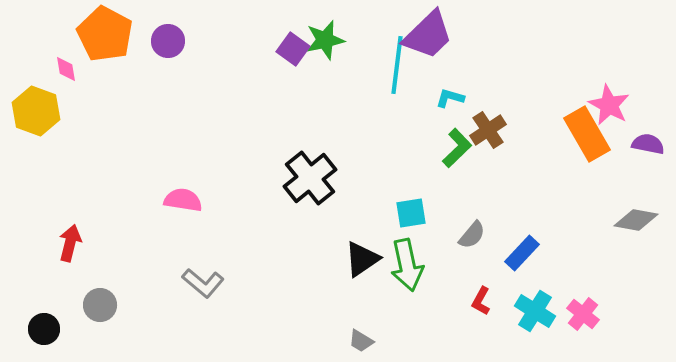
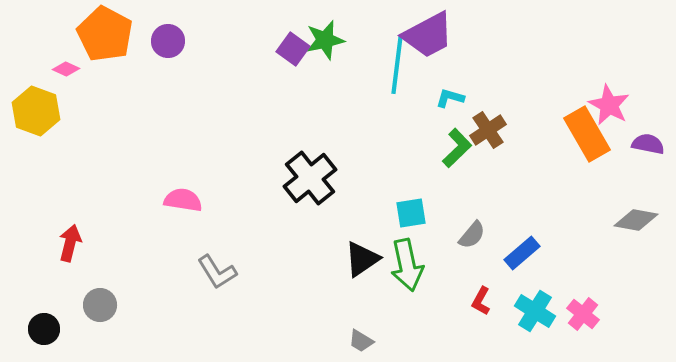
purple trapezoid: rotated 16 degrees clockwise
pink diamond: rotated 56 degrees counterclockwise
blue rectangle: rotated 6 degrees clockwise
gray L-shape: moved 14 px right, 11 px up; rotated 18 degrees clockwise
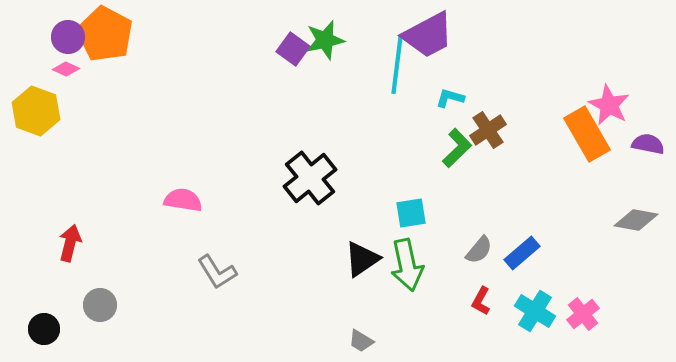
purple circle: moved 100 px left, 4 px up
gray semicircle: moved 7 px right, 15 px down
pink cross: rotated 12 degrees clockwise
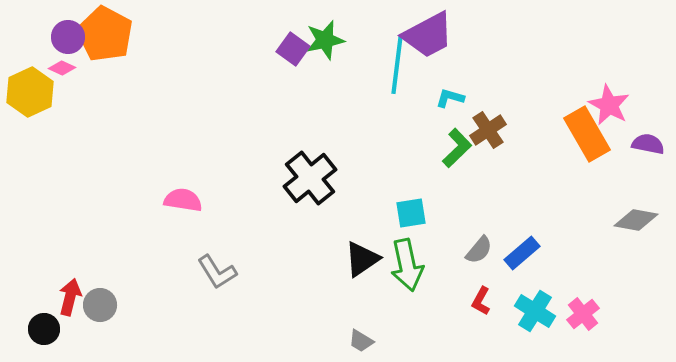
pink diamond: moved 4 px left, 1 px up
yellow hexagon: moved 6 px left, 19 px up; rotated 15 degrees clockwise
red arrow: moved 54 px down
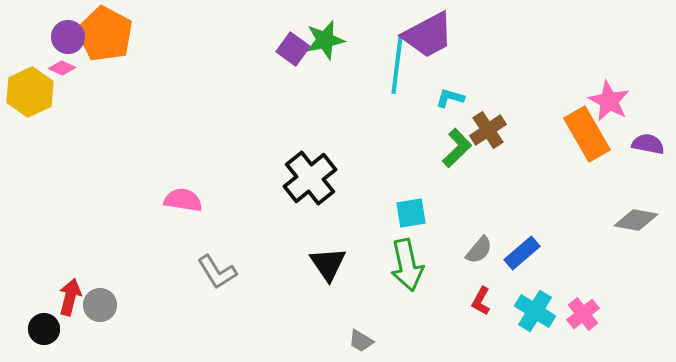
pink star: moved 4 px up
black triangle: moved 34 px left, 5 px down; rotated 30 degrees counterclockwise
